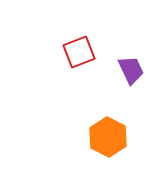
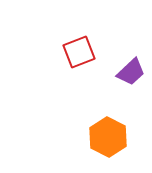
purple trapezoid: moved 2 px down; rotated 72 degrees clockwise
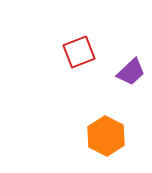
orange hexagon: moved 2 px left, 1 px up
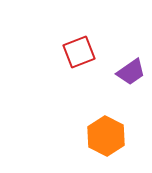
purple trapezoid: rotated 8 degrees clockwise
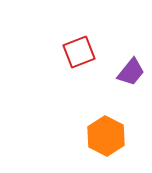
purple trapezoid: rotated 16 degrees counterclockwise
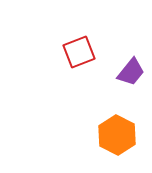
orange hexagon: moved 11 px right, 1 px up
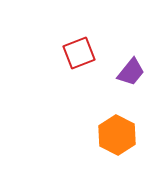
red square: moved 1 px down
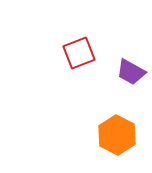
purple trapezoid: rotated 80 degrees clockwise
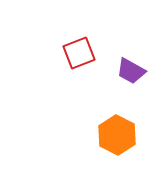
purple trapezoid: moved 1 px up
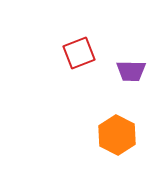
purple trapezoid: rotated 28 degrees counterclockwise
